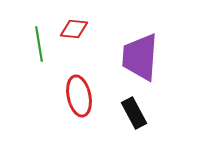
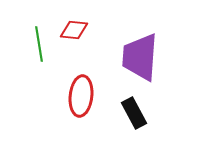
red diamond: moved 1 px down
red ellipse: moved 2 px right; rotated 18 degrees clockwise
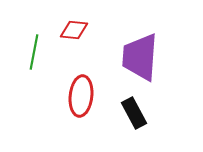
green line: moved 5 px left, 8 px down; rotated 20 degrees clockwise
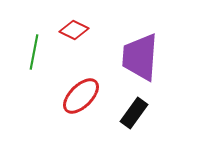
red diamond: rotated 20 degrees clockwise
red ellipse: rotated 39 degrees clockwise
black rectangle: rotated 64 degrees clockwise
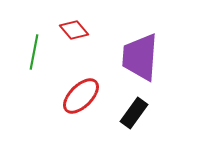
red diamond: rotated 24 degrees clockwise
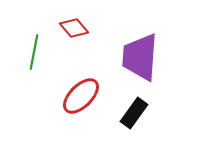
red diamond: moved 2 px up
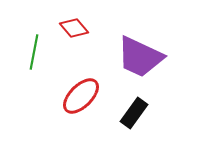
purple trapezoid: rotated 69 degrees counterclockwise
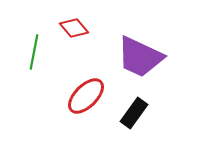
red ellipse: moved 5 px right
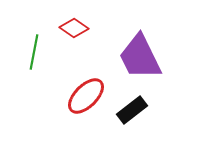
red diamond: rotated 16 degrees counterclockwise
purple trapezoid: rotated 39 degrees clockwise
black rectangle: moved 2 px left, 3 px up; rotated 16 degrees clockwise
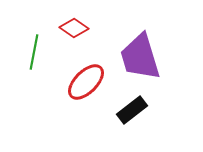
purple trapezoid: rotated 9 degrees clockwise
red ellipse: moved 14 px up
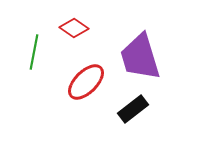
black rectangle: moved 1 px right, 1 px up
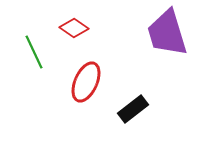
green line: rotated 36 degrees counterclockwise
purple trapezoid: moved 27 px right, 24 px up
red ellipse: rotated 21 degrees counterclockwise
